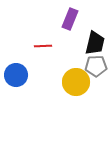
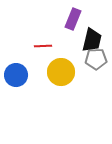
purple rectangle: moved 3 px right
black trapezoid: moved 3 px left, 3 px up
gray pentagon: moved 7 px up
yellow circle: moved 15 px left, 10 px up
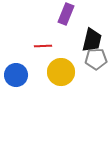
purple rectangle: moved 7 px left, 5 px up
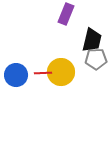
red line: moved 27 px down
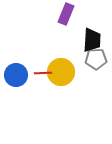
black trapezoid: rotated 10 degrees counterclockwise
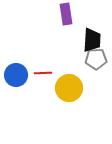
purple rectangle: rotated 30 degrees counterclockwise
yellow circle: moved 8 px right, 16 px down
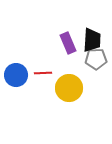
purple rectangle: moved 2 px right, 29 px down; rotated 15 degrees counterclockwise
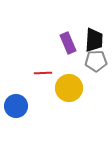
black trapezoid: moved 2 px right
gray pentagon: moved 2 px down
blue circle: moved 31 px down
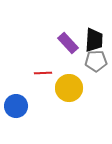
purple rectangle: rotated 20 degrees counterclockwise
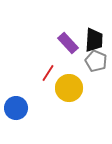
gray pentagon: rotated 25 degrees clockwise
red line: moved 5 px right; rotated 54 degrees counterclockwise
blue circle: moved 2 px down
